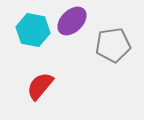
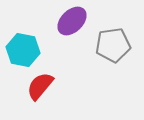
cyan hexagon: moved 10 px left, 20 px down
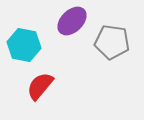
gray pentagon: moved 1 px left, 3 px up; rotated 16 degrees clockwise
cyan hexagon: moved 1 px right, 5 px up
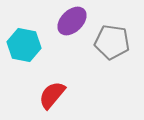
red semicircle: moved 12 px right, 9 px down
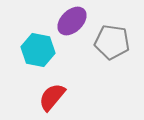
cyan hexagon: moved 14 px right, 5 px down
red semicircle: moved 2 px down
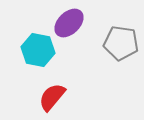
purple ellipse: moved 3 px left, 2 px down
gray pentagon: moved 9 px right, 1 px down
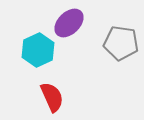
cyan hexagon: rotated 24 degrees clockwise
red semicircle: rotated 116 degrees clockwise
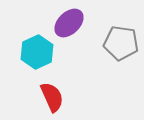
cyan hexagon: moved 1 px left, 2 px down
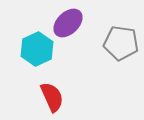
purple ellipse: moved 1 px left
cyan hexagon: moved 3 px up
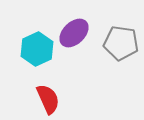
purple ellipse: moved 6 px right, 10 px down
red semicircle: moved 4 px left, 2 px down
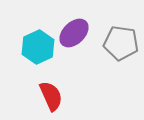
cyan hexagon: moved 1 px right, 2 px up
red semicircle: moved 3 px right, 3 px up
